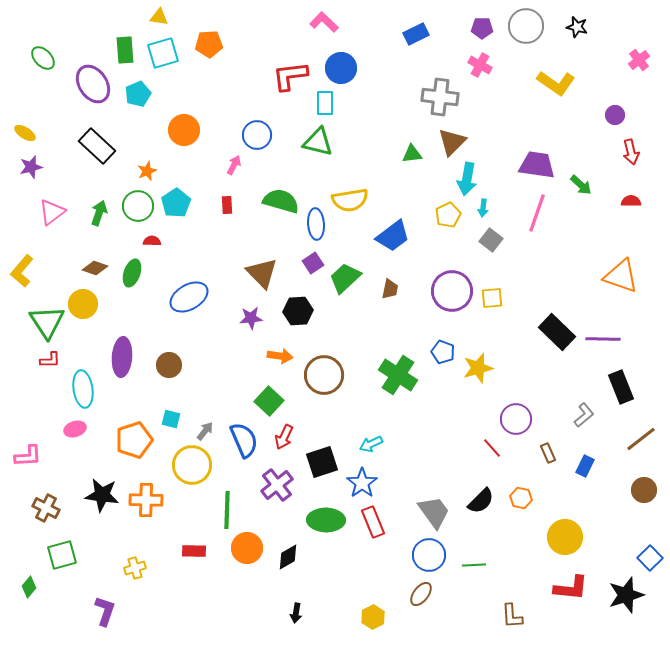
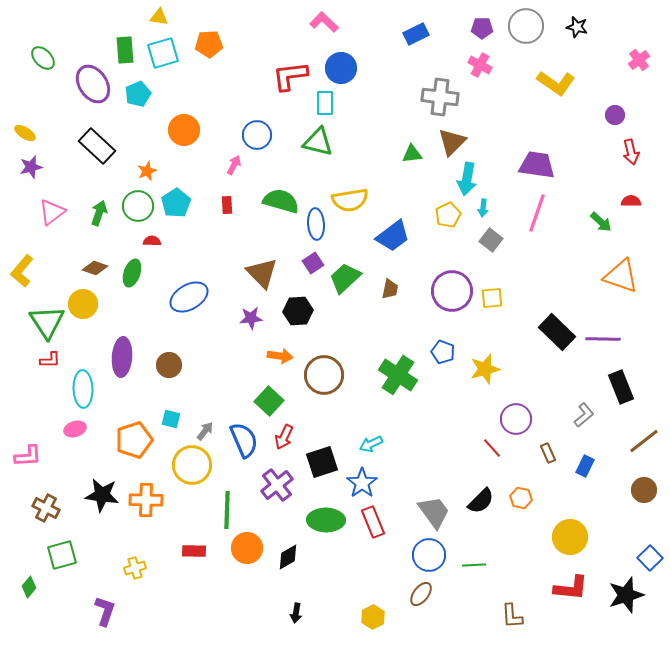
green arrow at (581, 185): moved 20 px right, 37 px down
yellow star at (478, 368): moved 7 px right, 1 px down
cyan ellipse at (83, 389): rotated 6 degrees clockwise
brown line at (641, 439): moved 3 px right, 2 px down
yellow circle at (565, 537): moved 5 px right
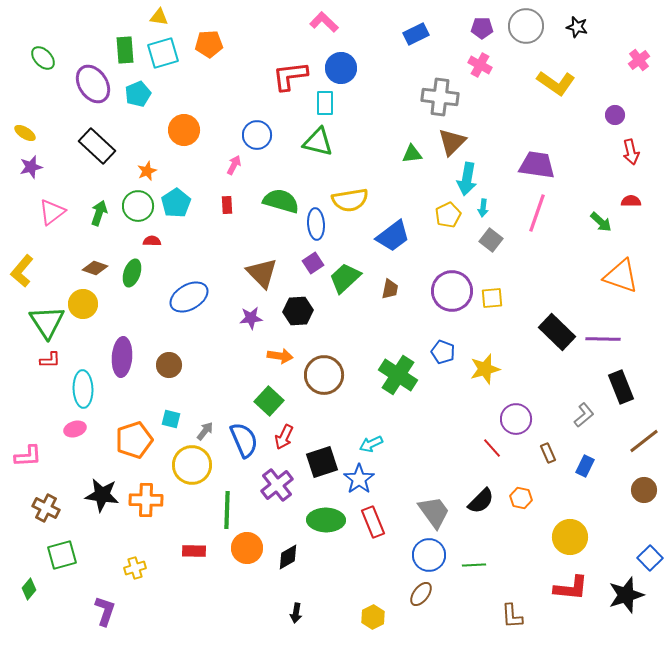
blue star at (362, 483): moved 3 px left, 4 px up
green diamond at (29, 587): moved 2 px down
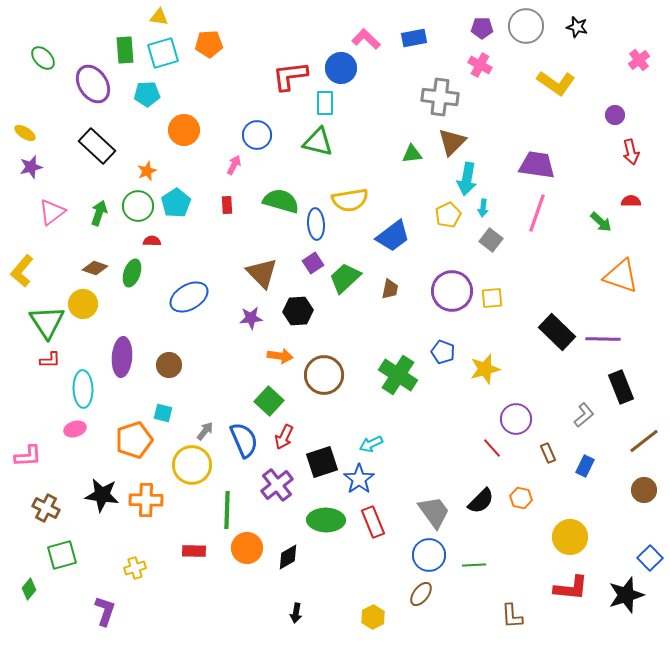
pink L-shape at (324, 22): moved 42 px right, 17 px down
blue rectangle at (416, 34): moved 2 px left, 4 px down; rotated 15 degrees clockwise
cyan pentagon at (138, 94): moved 9 px right; rotated 20 degrees clockwise
cyan square at (171, 419): moved 8 px left, 6 px up
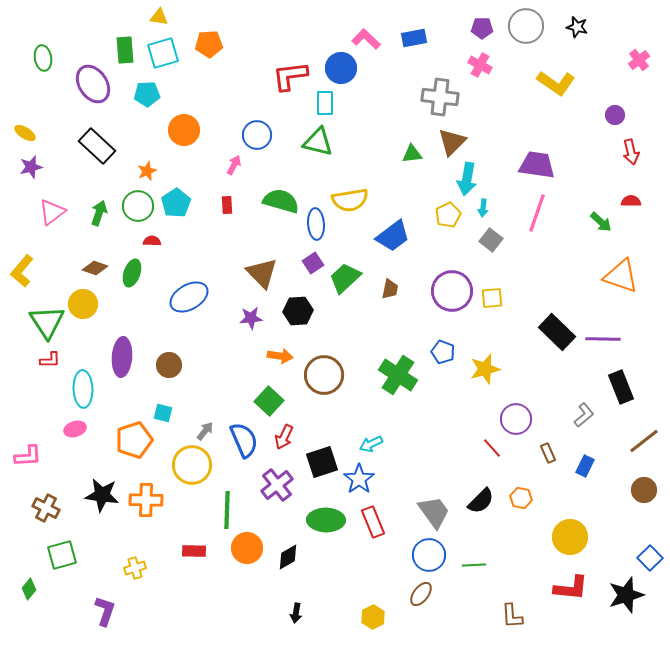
green ellipse at (43, 58): rotated 35 degrees clockwise
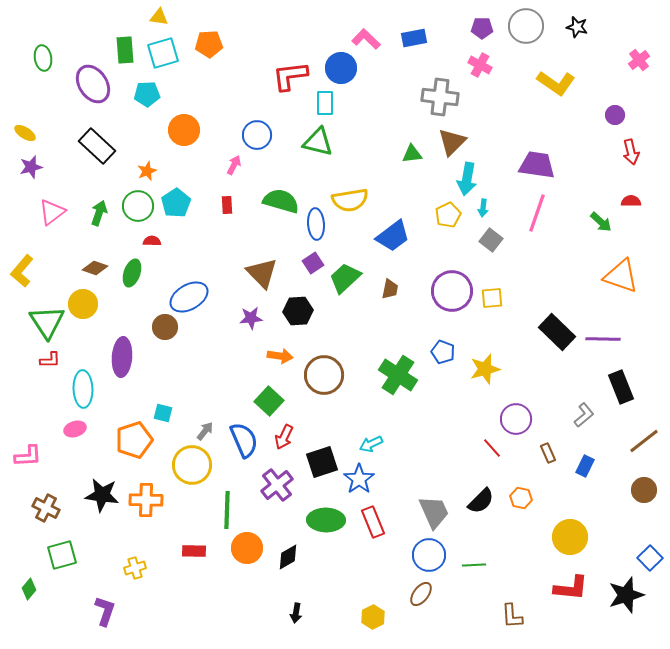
brown circle at (169, 365): moved 4 px left, 38 px up
gray trapezoid at (434, 512): rotated 12 degrees clockwise
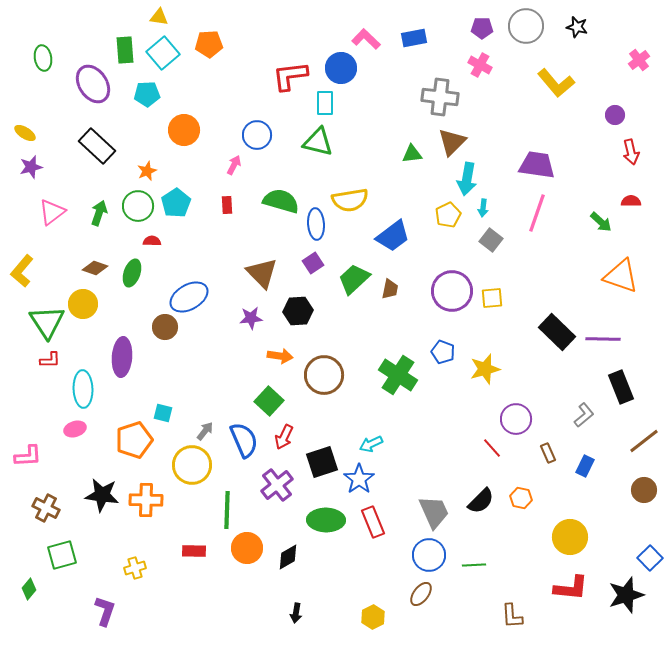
cyan square at (163, 53): rotated 24 degrees counterclockwise
yellow L-shape at (556, 83): rotated 15 degrees clockwise
green trapezoid at (345, 278): moved 9 px right, 1 px down
